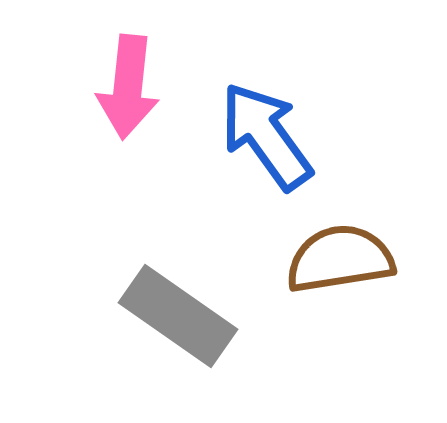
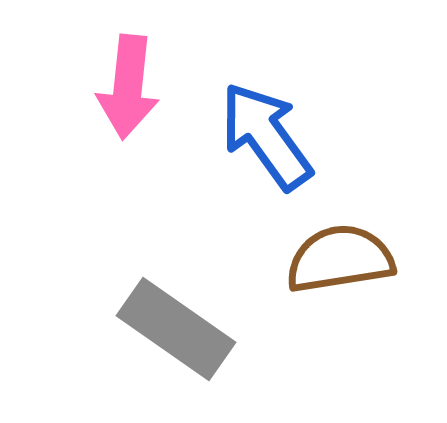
gray rectangle: moved 2 px left, 13 px down
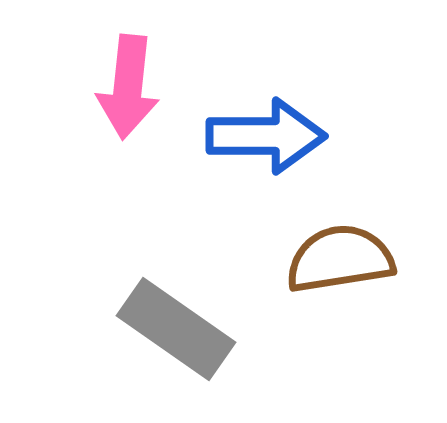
blue arrow: rotated 126 degrees clockwise
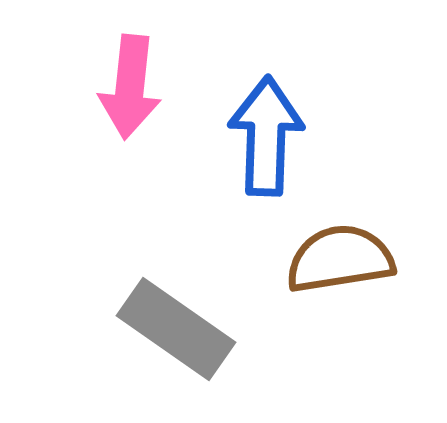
pink arrow: moved 2 px right
blue arrow: rotated 88 degrees counterclockwise
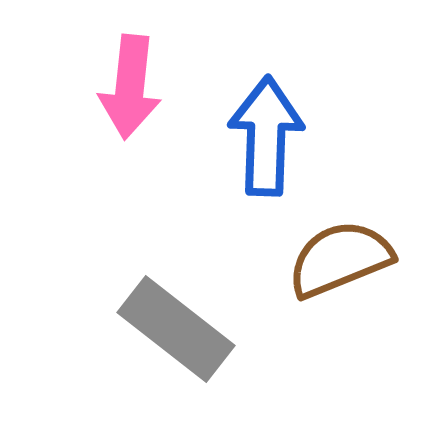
brown semicircle: rotated 13 degrees counterclockwise
gray rectangle: rotated 3 degrees clockwise
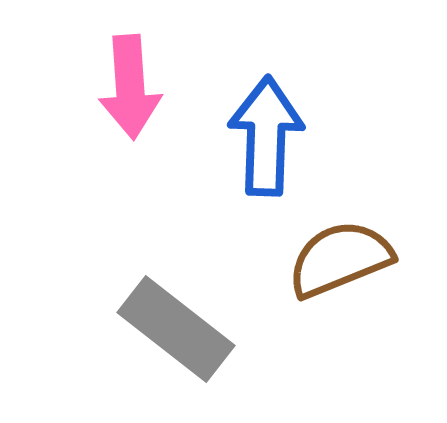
pink arrow: rotated 10 degrees counterclockwise
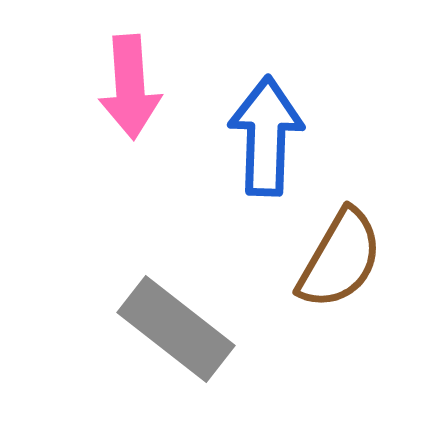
brown semicircle: rotated 142 degrees clockwise
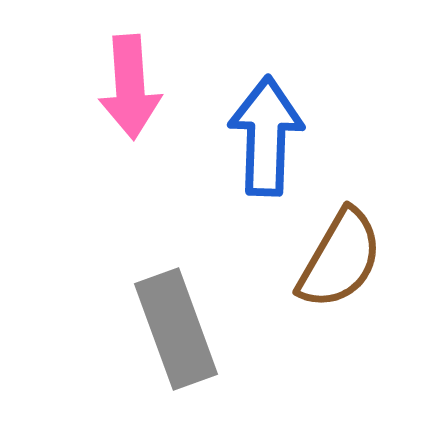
gray rectangle: rotated 32 degrees clockwise
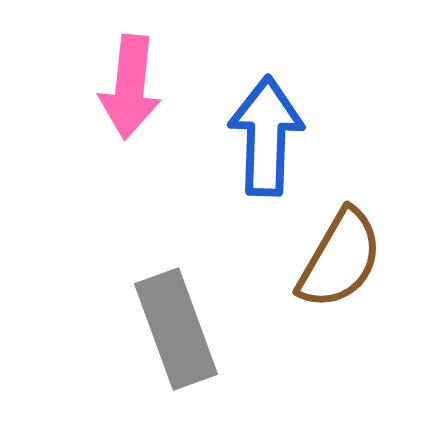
pink arrow: rotated 10 degrees clockwise
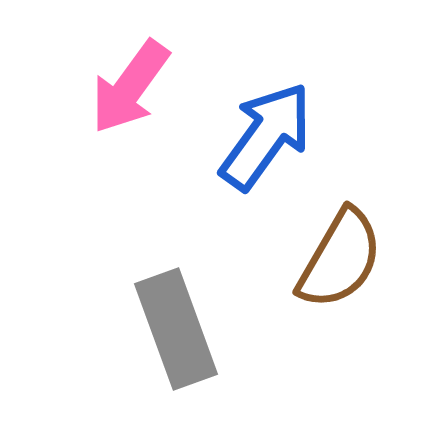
pink arrow: rotated 30 degrees clockwise
blue arrow: rotated 34 degrees clockwise
